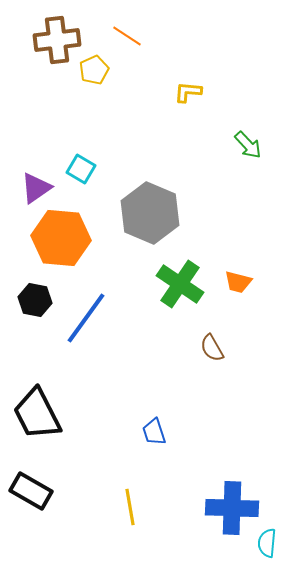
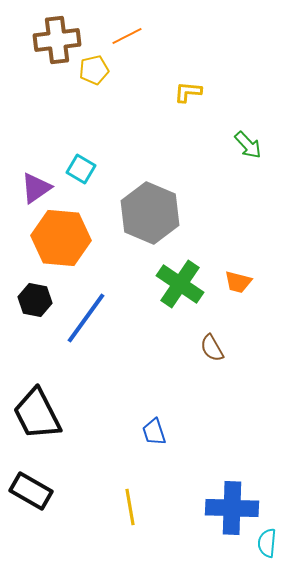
orange line: rotated 60 degrees counterclockwise
yellow pentagon: rotated 12 degrees clockwise
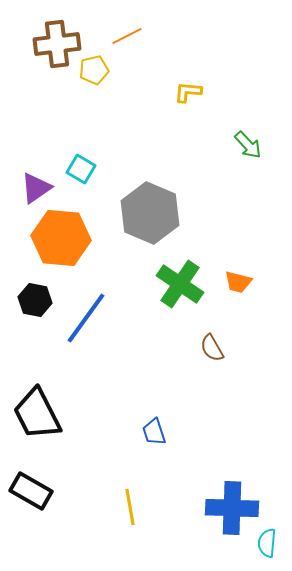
brown cross: moved 4 px down
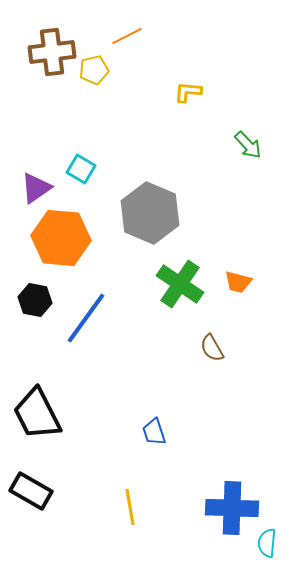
brown cross: moved 5 px left, 8 px down
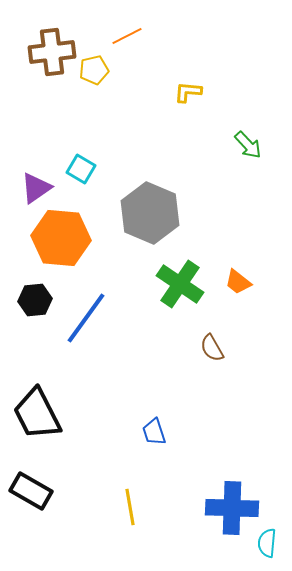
orange trapezoid: rotated 24 degrees clockwise
black hexagon: rotated 16 degrees counterclockwise
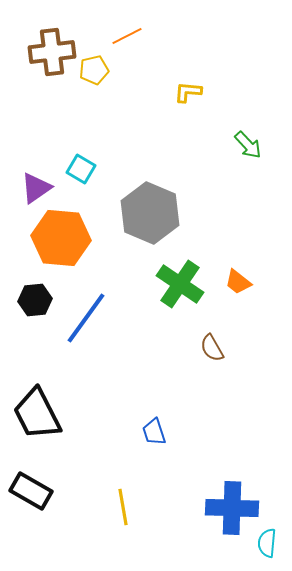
yellow line: moved 7 px left
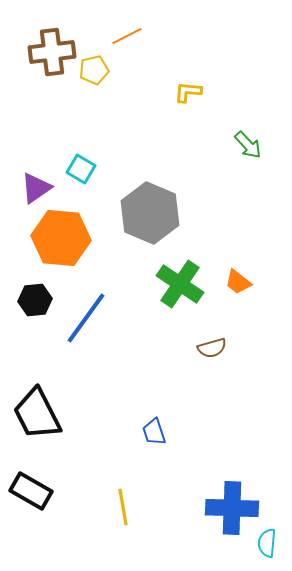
brown semicircle: rotated 76 degrees counterclockwise
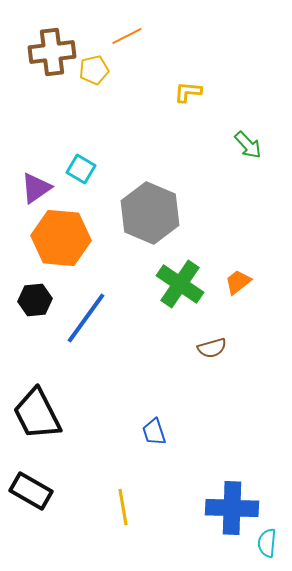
orange trapezoid: rotated 104 degrees clockwise
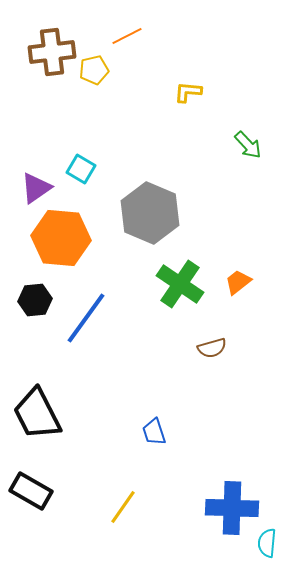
yellow line: rotated 45 degrees clockwise
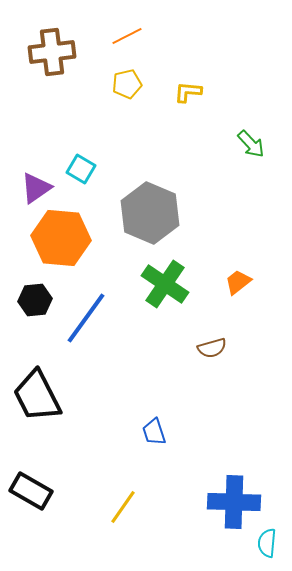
yellow pentagon: moved 33 px right, 14 px down
green arrow: moved 3 px right, 1 px up
green cross: moved 15 px left
black trapezoid: moved 18 px up
blue cross: moved 2 px right, 6 px up
